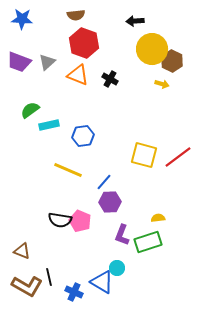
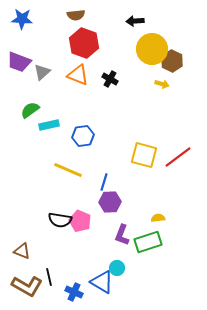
gray triangle: moved 5 px left, 10 px down
blue line: rotated 24 degrees counterclockwise
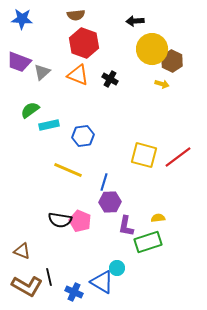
purple L-shape: moved 4 px right, 9 px up; rotated 10 degrees counterclockwise
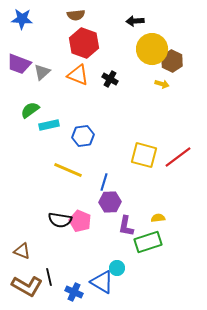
purple trapezoid: moved 2 px down
